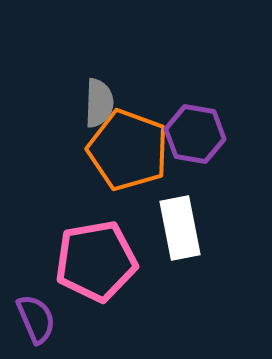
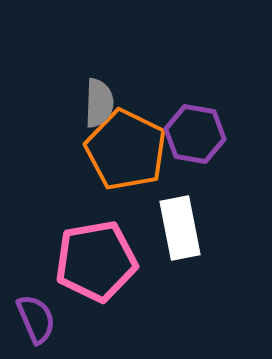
orange pentagon: moved 2 px left; rotated 6 degrees clockwise
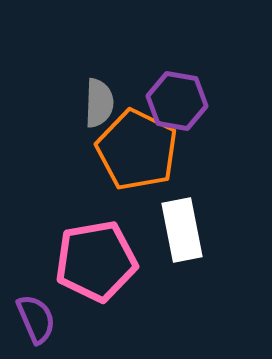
purple hexagon: moved 18 px left, 33 px up
orange pentagon: moved 11 px right
white rectangle: moved 2 px right, 2 px down
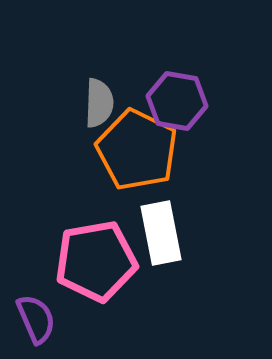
white rectangle: moved 21 px left, 3 px down
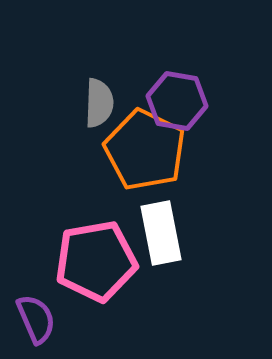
orange pentagon: moved 8 px right
